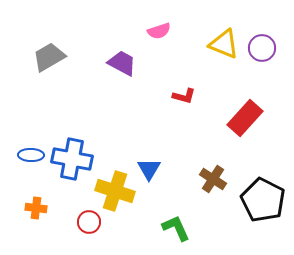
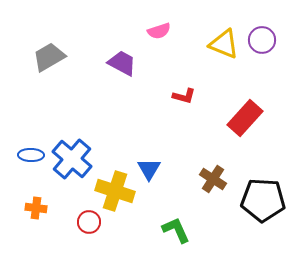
purple circle: moved 8 px up
blue cross: rotated 30 degrees clockwise
black pentagon: rotated 24 degrees counterclockwise
green L-shape: moved 2 px down
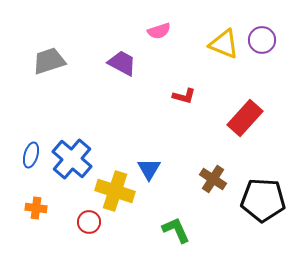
gray trapezoid: moved 4 px down; rotated 12 degrees clockwise
blue ellipse: rotated 75 degrees counterclockwise
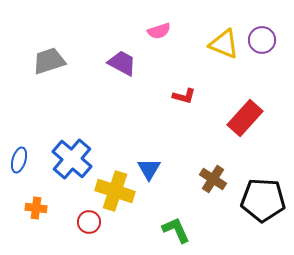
blue ellipse: moved 12 px left, 5 px down
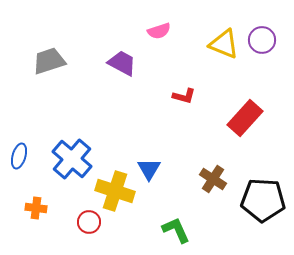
blue ellipse: moved 4 px up
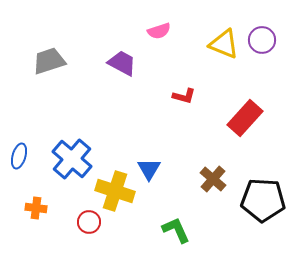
brown cross: rotated 8 degrees clockwise
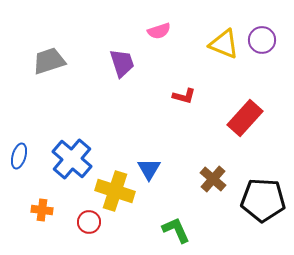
purple trapezoid: rotated 44 degrees clockwise
orange cross: moved 6 px right, 2 px down
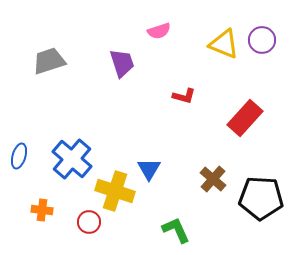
black pentagon: moved 2 px left, 2 px up
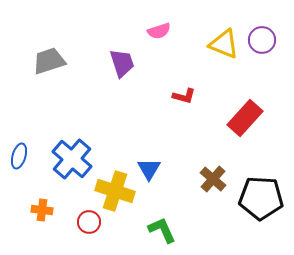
green L-shape: moved 14 px left
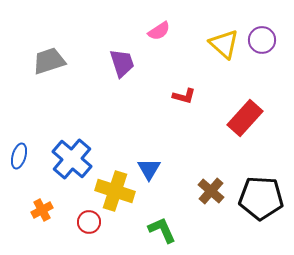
pink semicircle: rotated 15 degrees counterclockwise
yellow triangle: rotated 20 degrees clockwise
brown cross: moved 2 px left, 12 px down
orange cross: rotated 35 degrees counterclockwise
